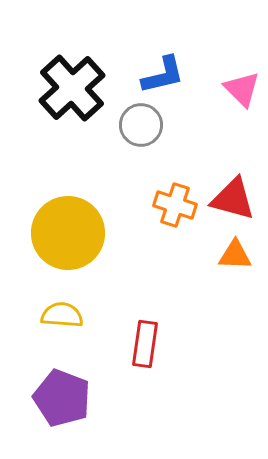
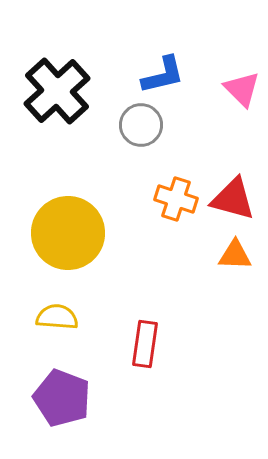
black cross: moved 15 px left, 3 px down
orange cross: moved 1 px right, 6 px up
yellow semicircle: moved 5 px left, 2 px down
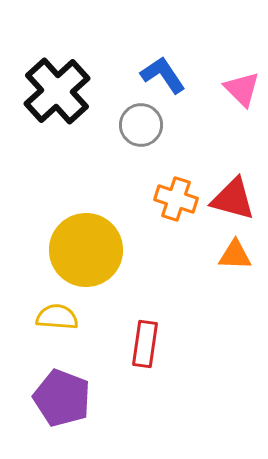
blue L-shape: rotated 111 degrees counterclockwise
yellow circle: moved 18 px right, 17 px down
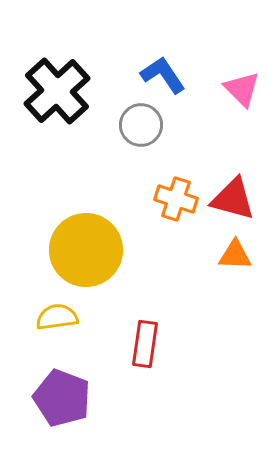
yellow semicircle: rotated 12 degrees counterclockwise
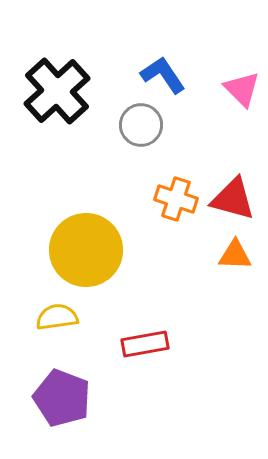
red rectangle: rotated 72 degrees clockwise
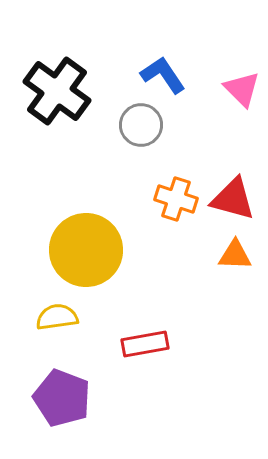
black cross: rotated 12 degrees counterclockwise
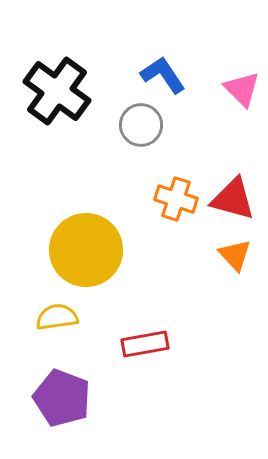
orange triangle: rotated 45 degrees clockwise
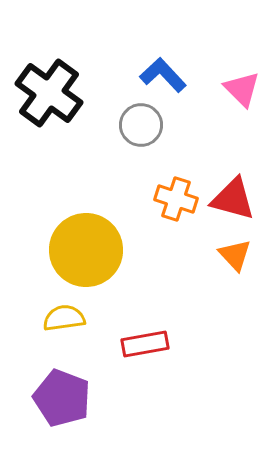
blue L-shape: rotated 9 degrees counterclockwise
black cross: moved 8 px left, 2 px down
yellow semicircle: moved 7 px right, 1 px down
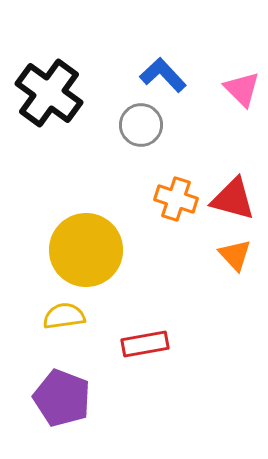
yellow semicircle: moved 2 px up
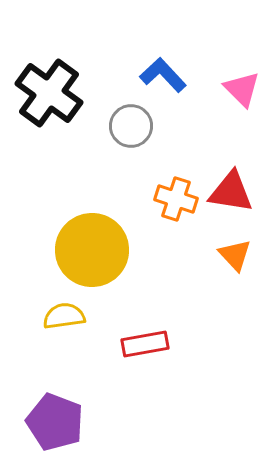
gray circle: moved 10 px left, 1 px down
red triangle: moved 2 px left, 7 px up; rotated 6 degrees counterclockwise
yellow circle: moved 6 px right
purple pentagon: moved 7 px left, 24 px down
